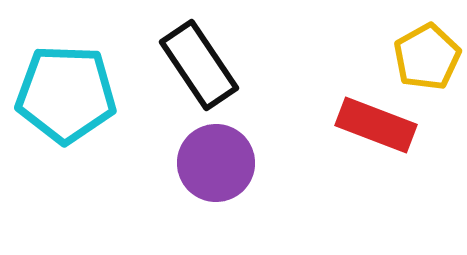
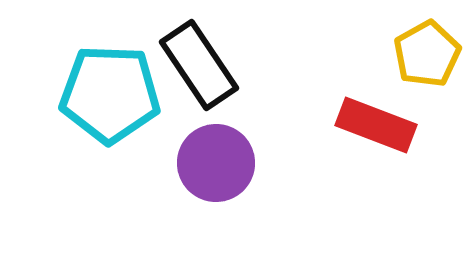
yellow pentagon: moved 3 px up
cyan pentagon: moved 44 px right
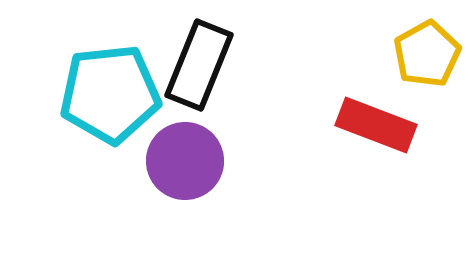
black rectangle: rotated 56 degrees clockwise
cyan pentagon: rotated 8 degrees counterclockwise
purple circle: moved 31 px left, 2 px up
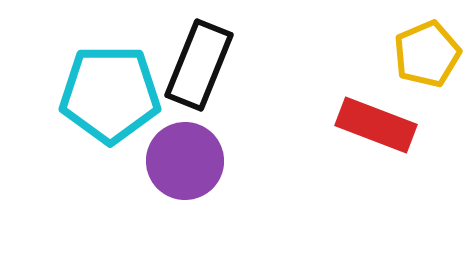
yellow pentagon: rotated 6 degrees clockwise
cyan pentagon: rotated 6 degrees clockwise
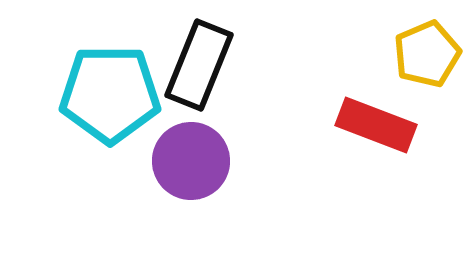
purple circle: moved 6 px right
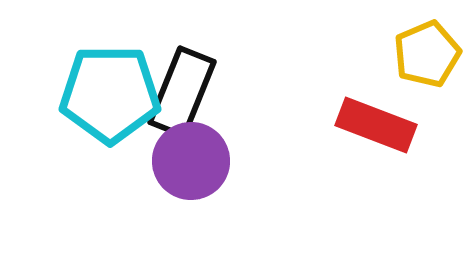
black rectangle: moved 17 px left, 27 px down
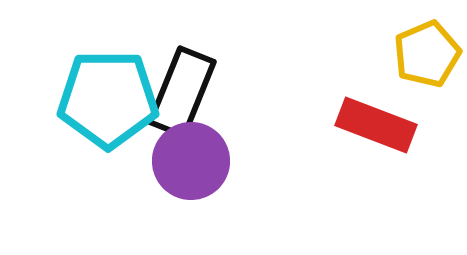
cyan pentagon: moved 2 px left, 5 px down
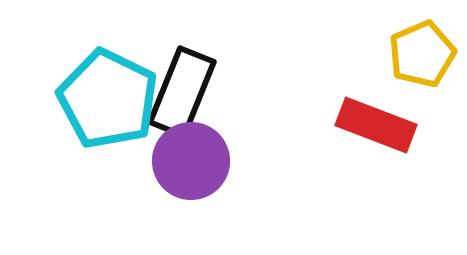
yellow pentagon: moved 5 px left
cyan pentagon: rotated 26 degrees clockwise
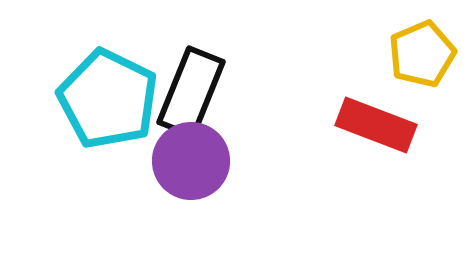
black rectangle: moved 9 px right
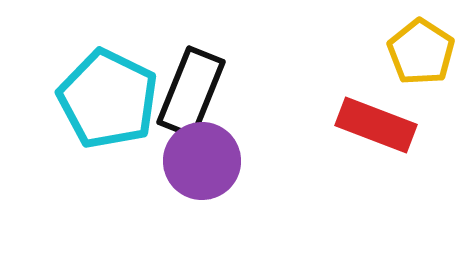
yellow pentagon: moved 1 px left, 2 px up; rotated 16 degrees counterclockwise
purple circle: moved 11 px right
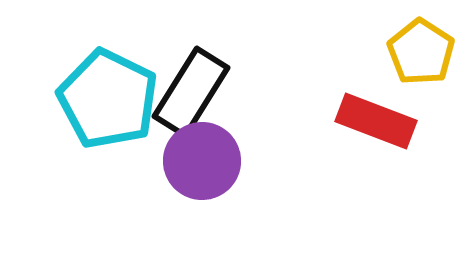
black rectangle: rotated 10 degrees clockwise
red rectangle: moved 4 px up
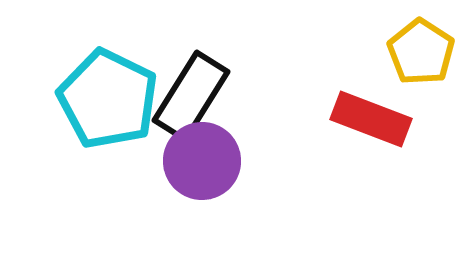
black rectangle: moved 4 px down
red rectangle: moved 5 px left, 2 px up
